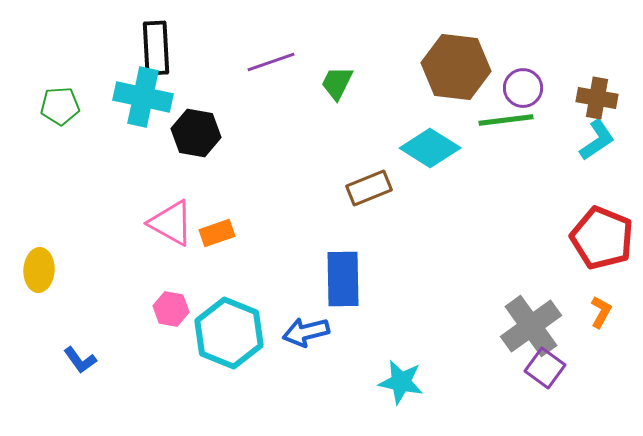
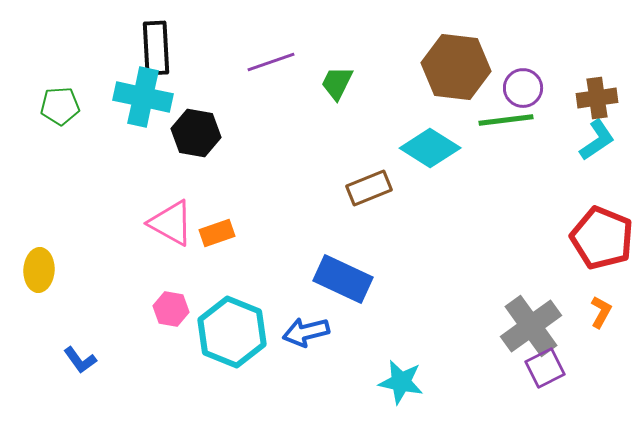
brown cross: rotated 18 degrees counterclockwise
blue rectangle: rotated 64 degrees counterclockwise
cyan hexagon: moved 3 px right, 1 px up
purple square: rotated 27 degrees clockwise
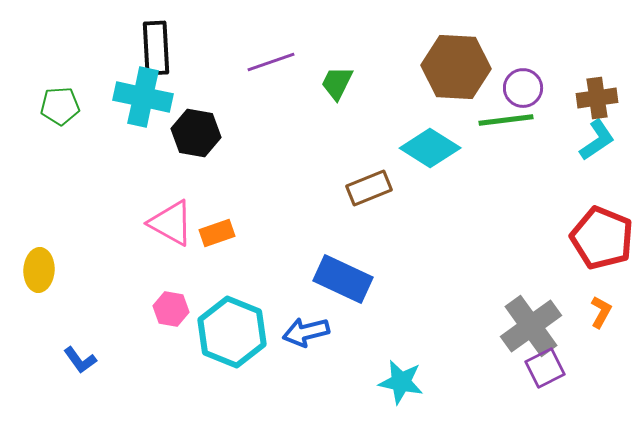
brown hexagon: rotated 4 degrees counterclockwise
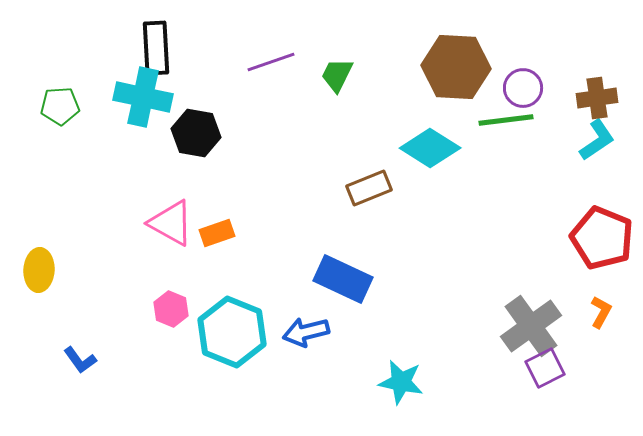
green trapezoid: moved 8 px up
pink hexagon: rotated 12 degrees clockwise
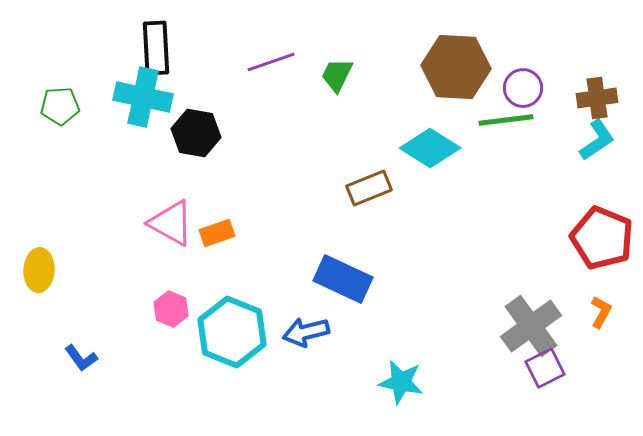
blue L-shape: moved 1 px right, 2 px up
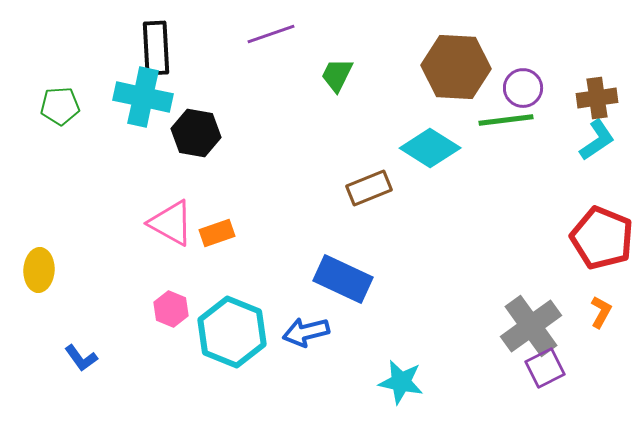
purple line: moved 28 px up
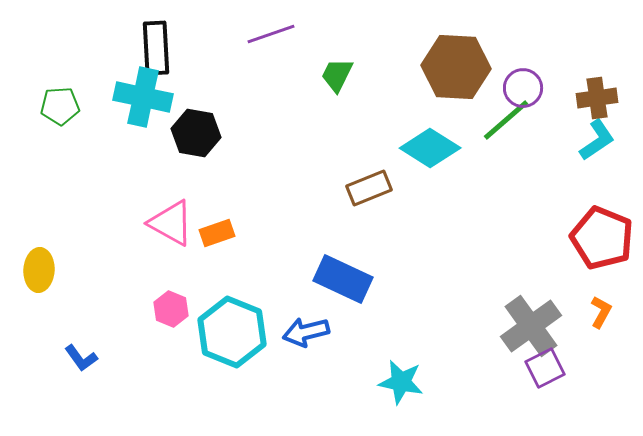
green line: rotated 34 degrees counterclockwise
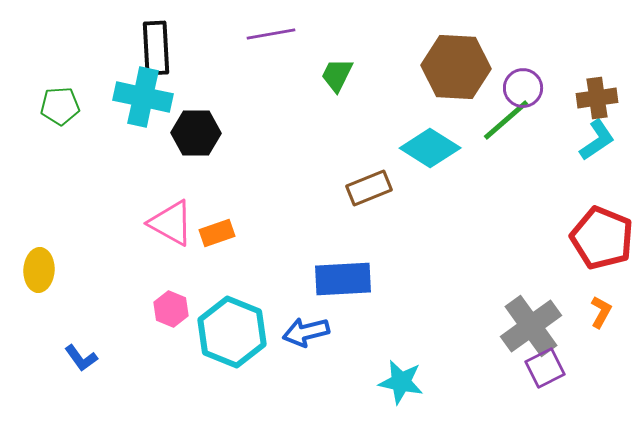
purple line: rotated 9 degrees clockwise
black hexagon: rotated 9 degrees counterclockwise
blue rectangle: rotated 28 degrees counterclockwise
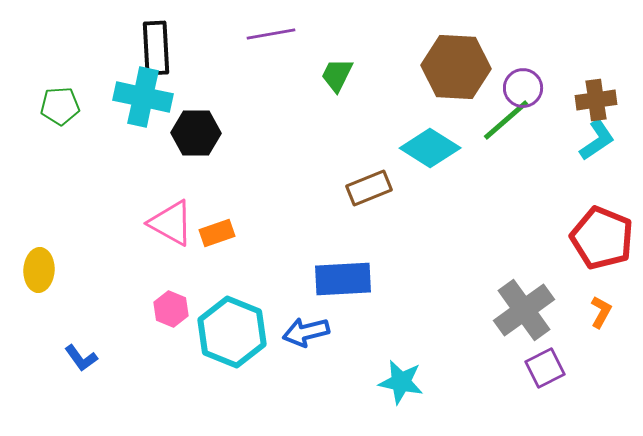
brown cross: moved 1 px left, 2 px down
gray cross: moved 7 px left, 16 px up
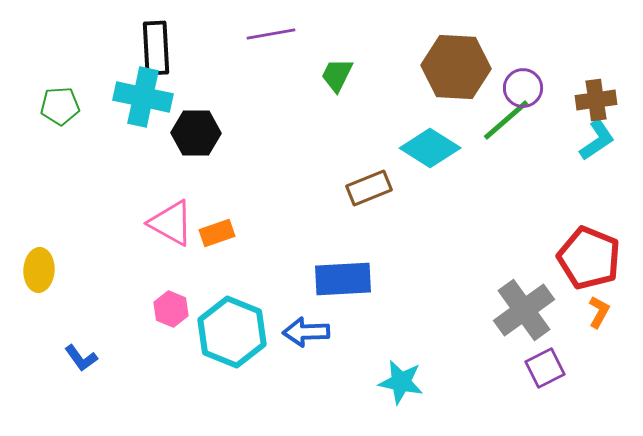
red pentagon: moved 13 px left, 20 px down
orange L-shape: moved 2 px left
blue arrow: rotated 12 degrees clockwise
